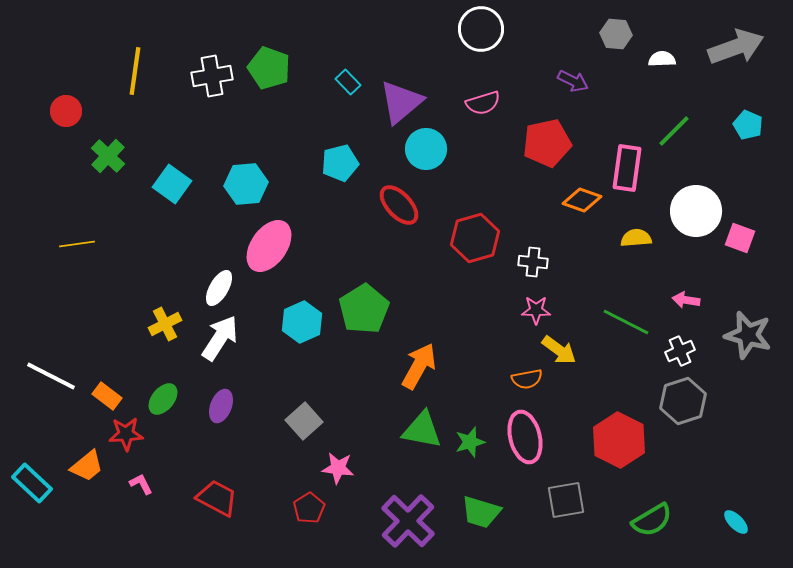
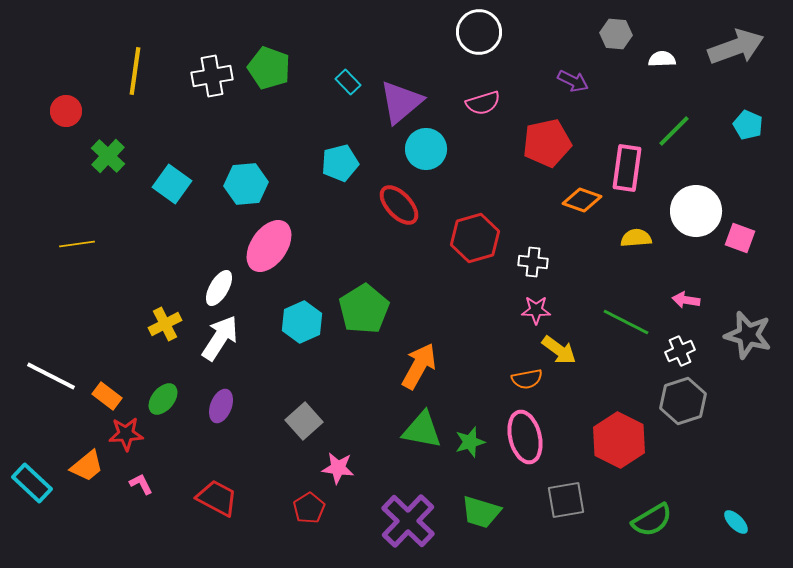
white circle at (481, 29): moved 2 px left, 3 px down
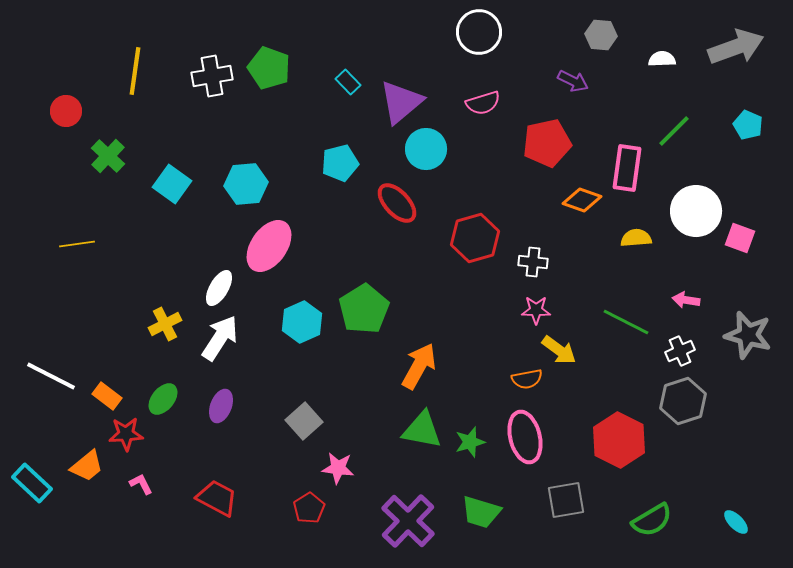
gray hexagon at (616, 34): moved 15 px left, 1 px down
red ellipse at (399, 205): moved 2 px left, 2 px up
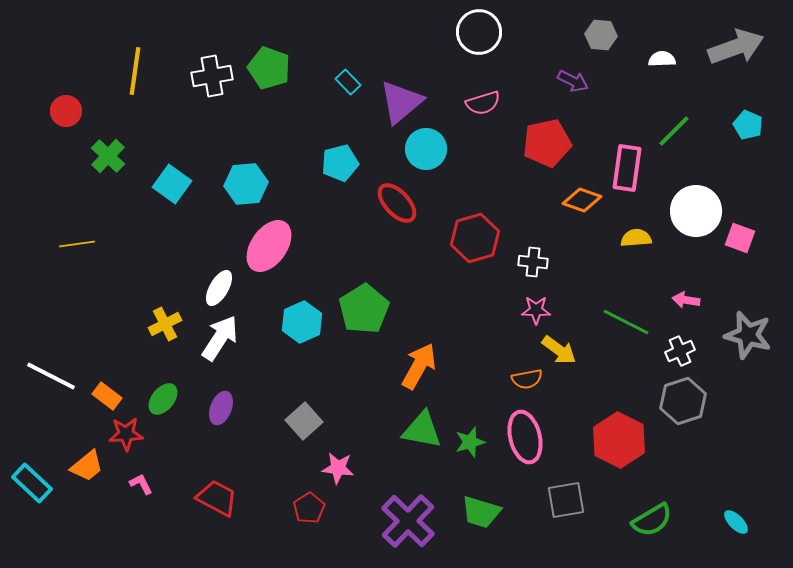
purple ellipse at (221, 406): moved 2 px down
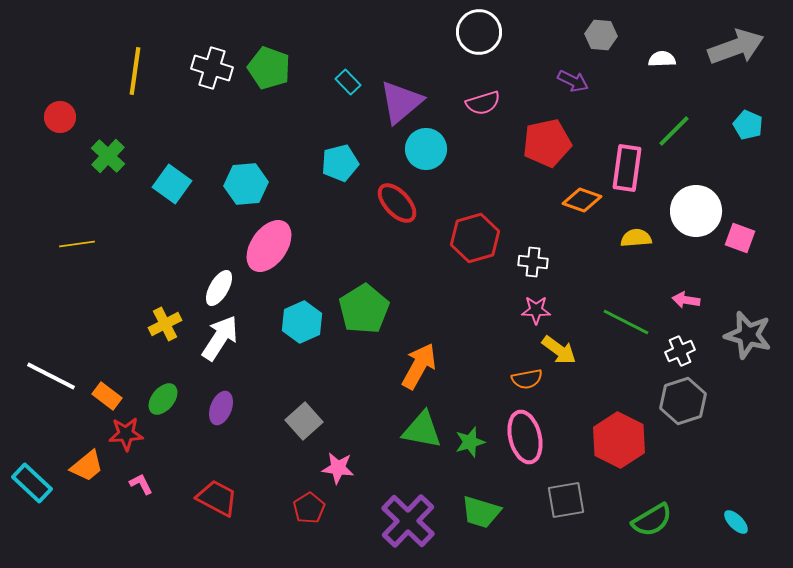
white cross at (212, 76): moved 8 px up; rotated 27 degrees clockwise
red circle at (66, 111): moved 6 px left, 6 px down
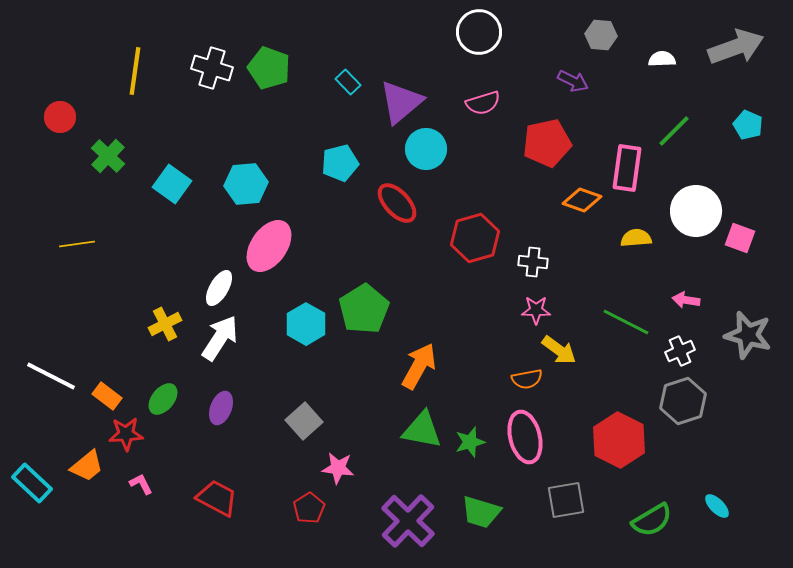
cyan hexagon at (302, 322): moved 4 px right, 2 px down; rotated 6 degrees counterclockwise
cyan ellipse at (736, 522): moved 19 px left, 16 px up
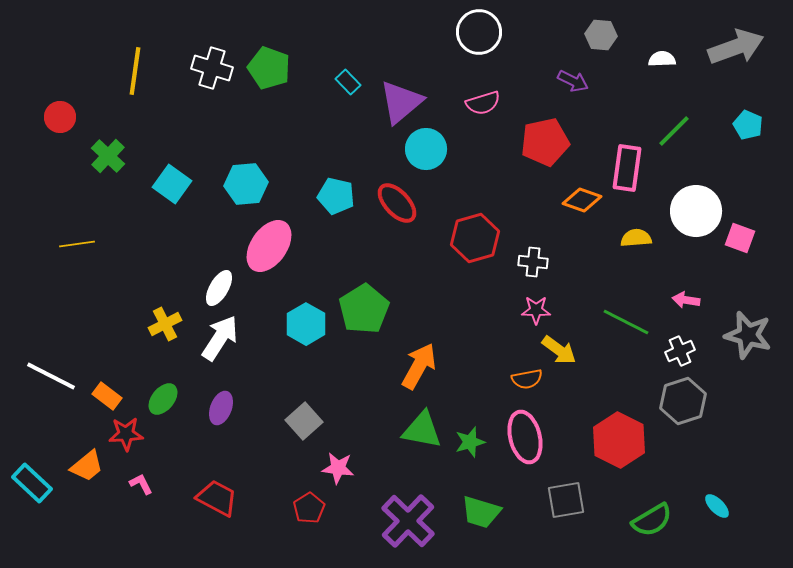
red pentagon at (547, 143): moved 2 px left, 1 px up
cyan pentagon at (340, 163): moved 4 px left, 33 px down; rotated 27 degrees clockwise
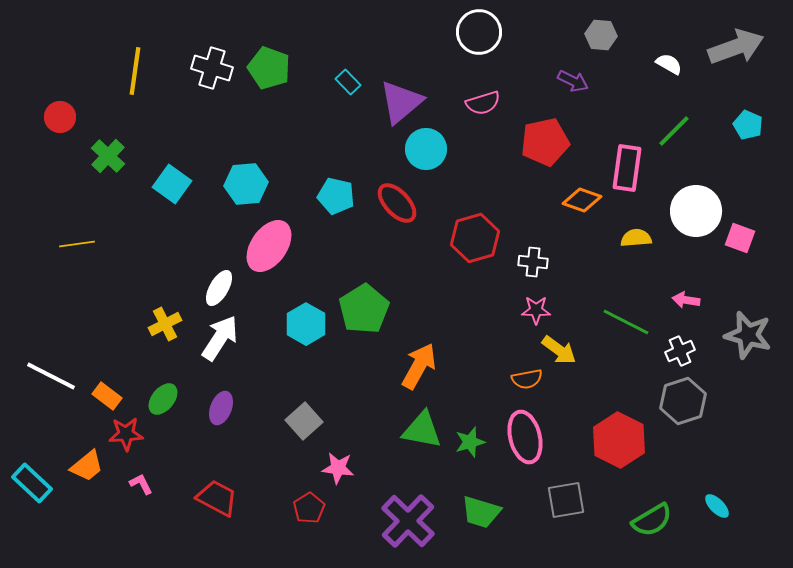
white semicircle at (662, 59): moved 7 px right, 5 px down; rotated 32 degrees clockwise
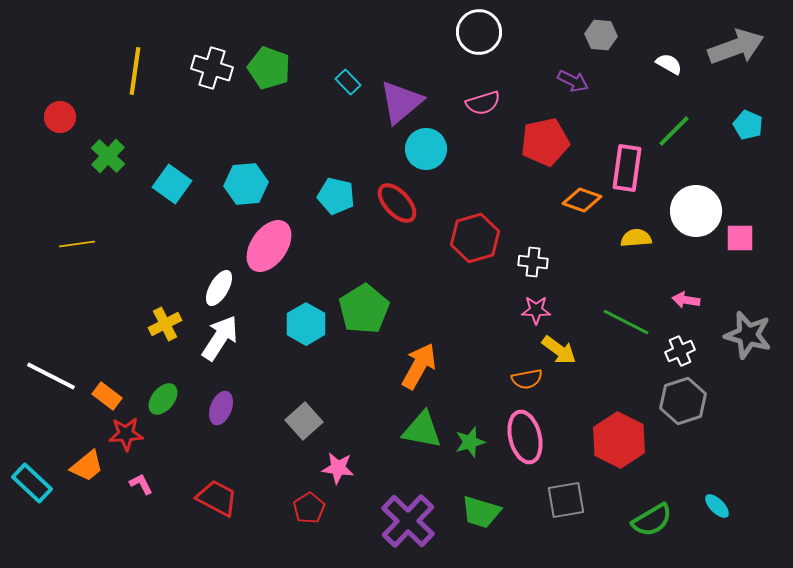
pink square at (740, 238): rotated 20 degrees counterclockwise
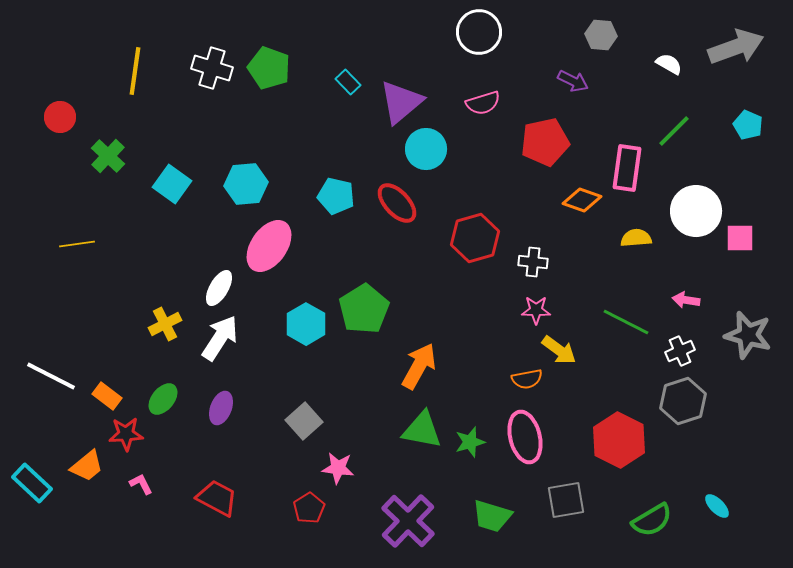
green trapezoid at (481, 512): moved 11 px right, 4 px down
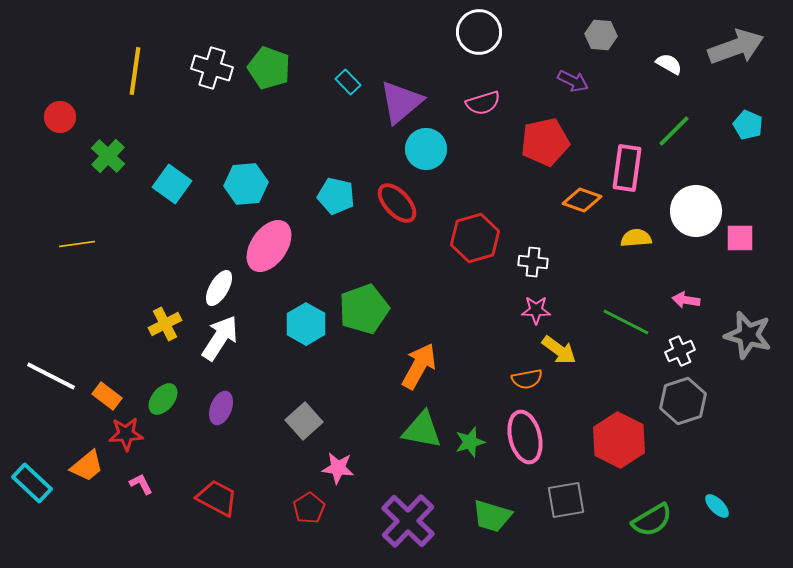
green pentagon at (364, 309): rotated 12 degrees clockwise
